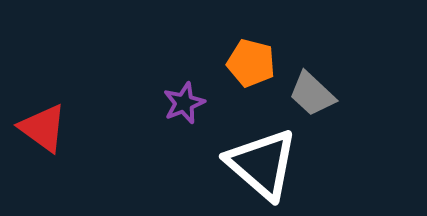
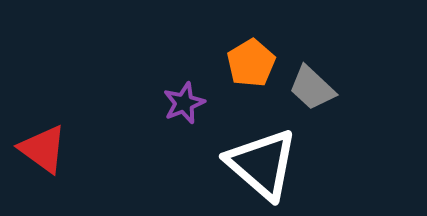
orange pentagon: rotated 27 degrees clockwise
gray trapezoid: moved 6 px up
red triangle: moved 21 px down
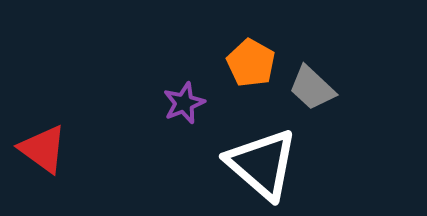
orange pentagon: rotated 12 degrees counterclockwise
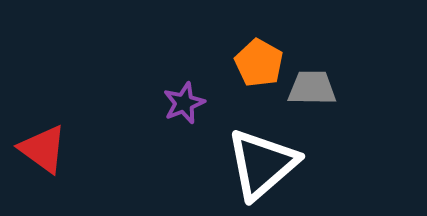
orange pentagon: moved 8 px right
gray trapezoid: rotated 138 degrees clockwise
white triangle: rotated 38 degrees clockwise
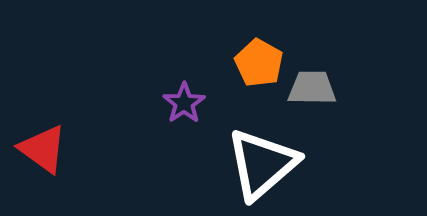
purple star: rotated 12 degrees counterclockwise
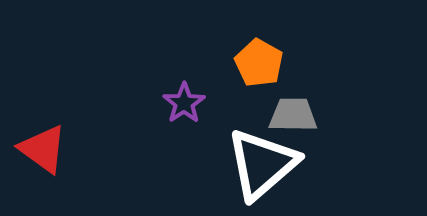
gray trapezoid: moved 19 px left, 27 px down
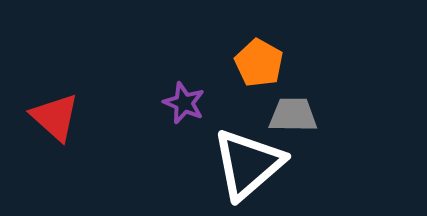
purple star: rotated 15 degrees counterclockwise
red triangle: moved 12 px right, 32 px up; rotated 6 degrees clockwise
white triangle: moved 14 px left
